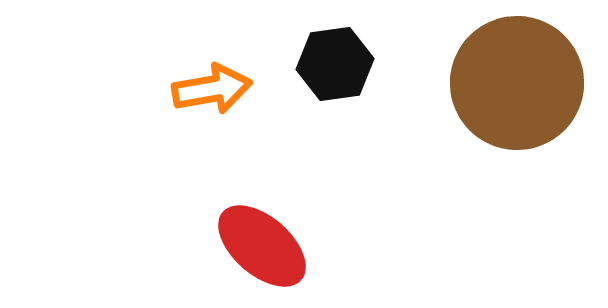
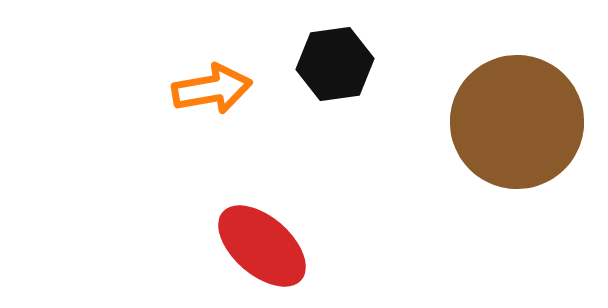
brown circle: moved 39 px down
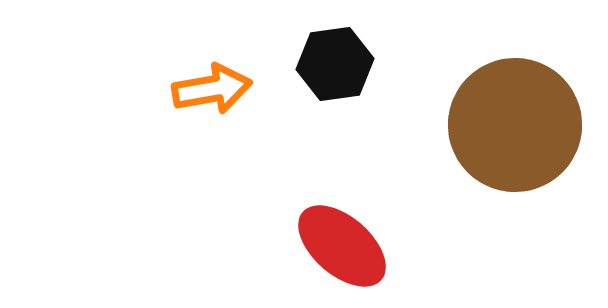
brown circle: moved 2 px left, 3 px down
red ellipse: moved 80 px right
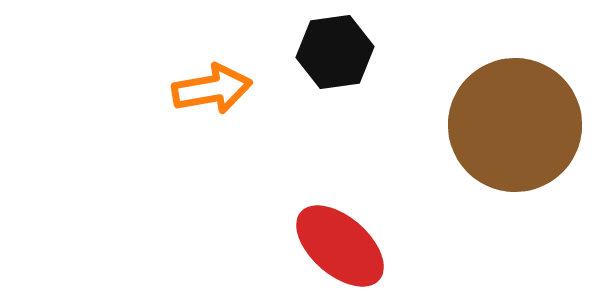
black hexagon: moved 12 px up
red ellipse: moved 2 px left
